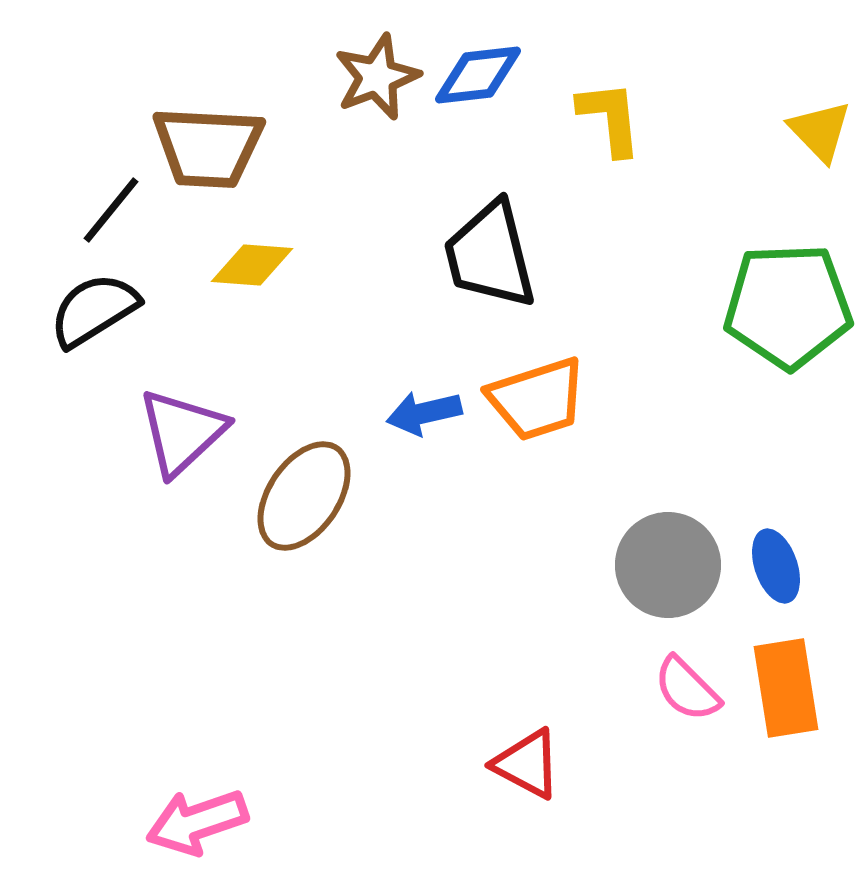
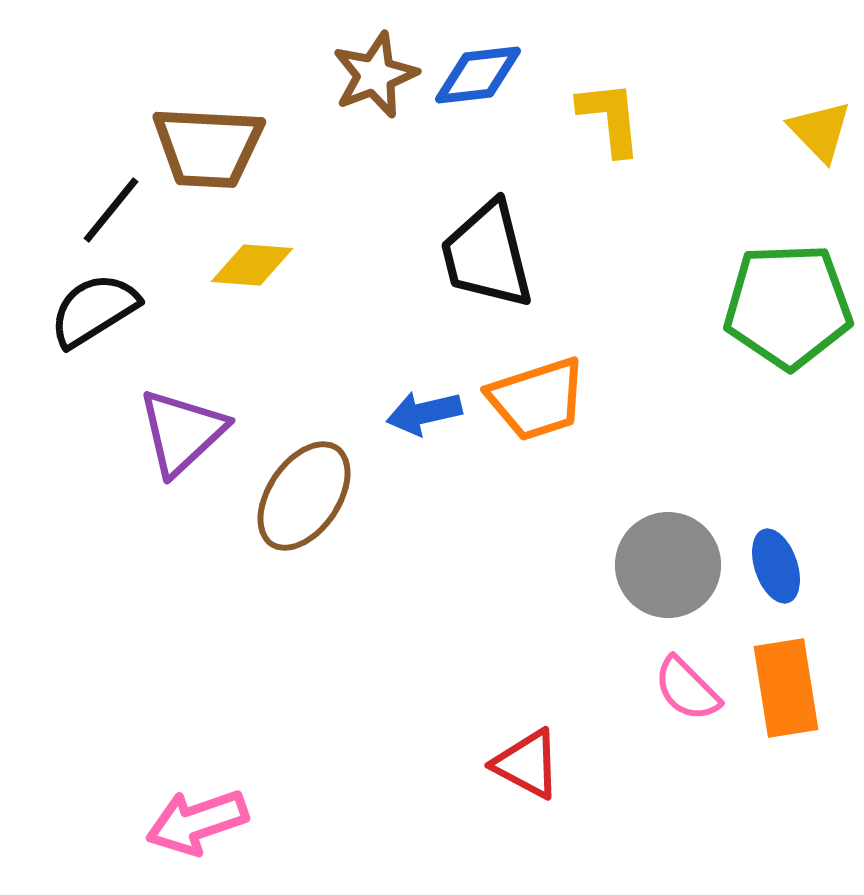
brown star: moved 2 px left, 2 px up
black trapezoid: moved 3 px left
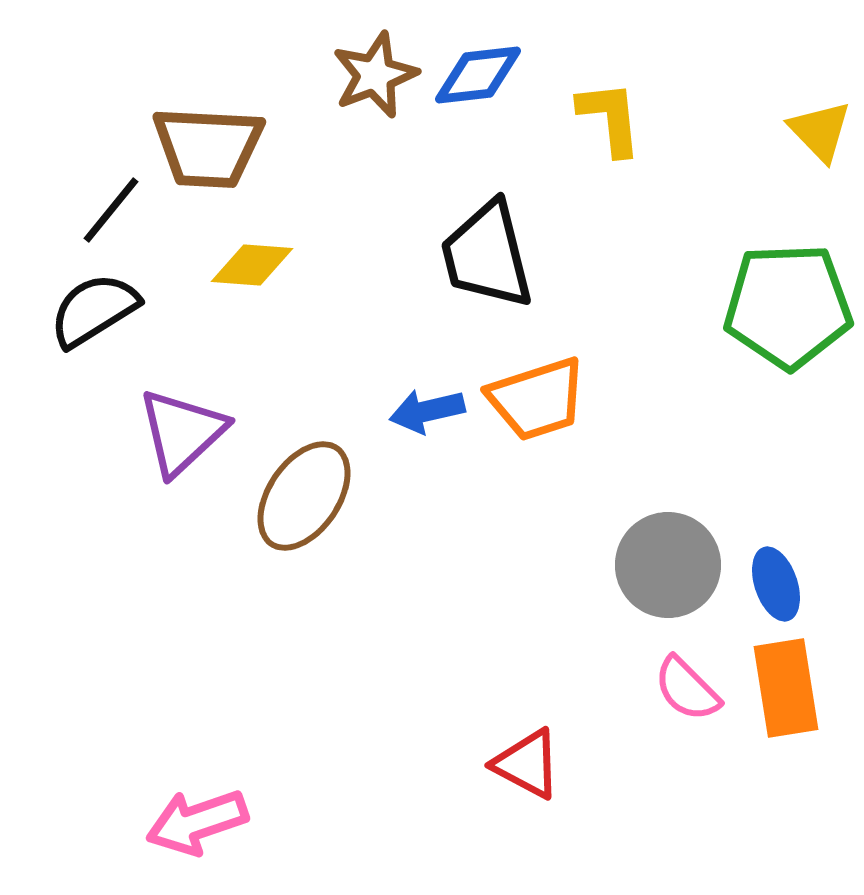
blue arrow: moved 3 px right, 2 px up
blue ellipse: moved 18 px down
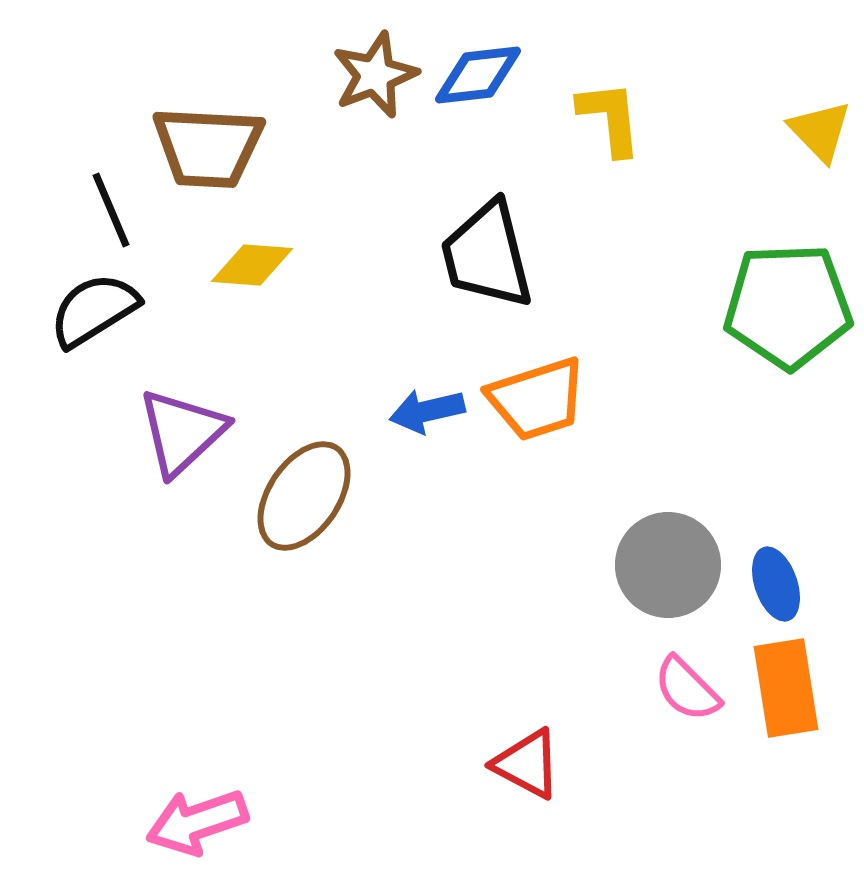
black line: rotated 62 degrees counterclockwise
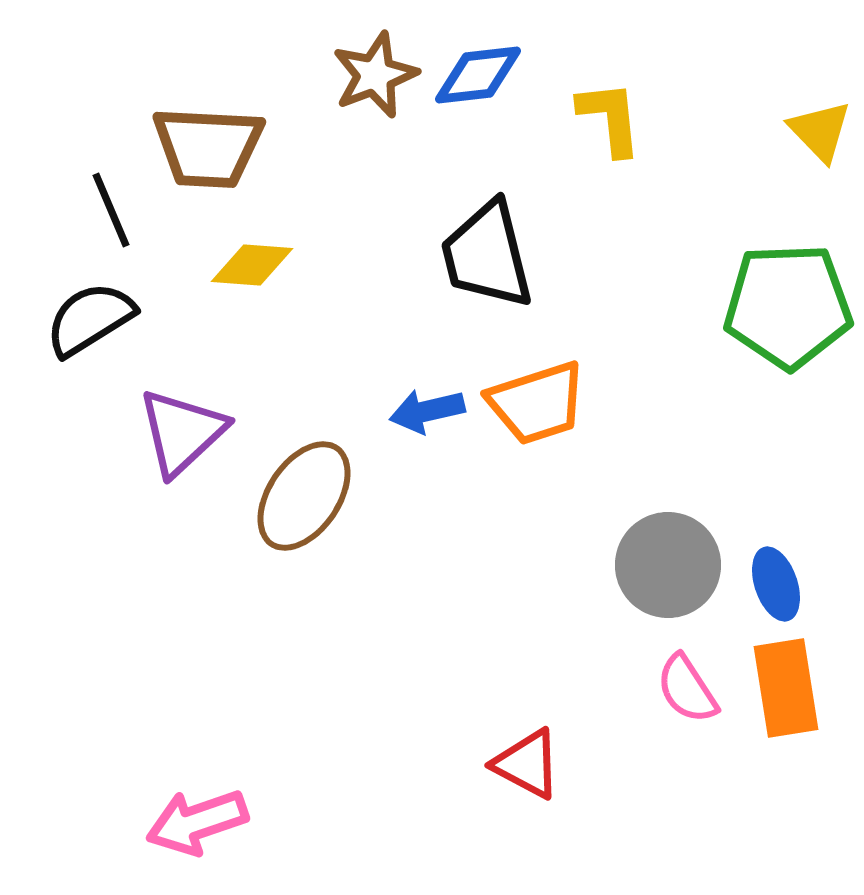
black semicircle: moved 4 px left, 9 px down
orange trapezoid: moved 4 px down
pink semicircle: rotated 12 degrees clockwise
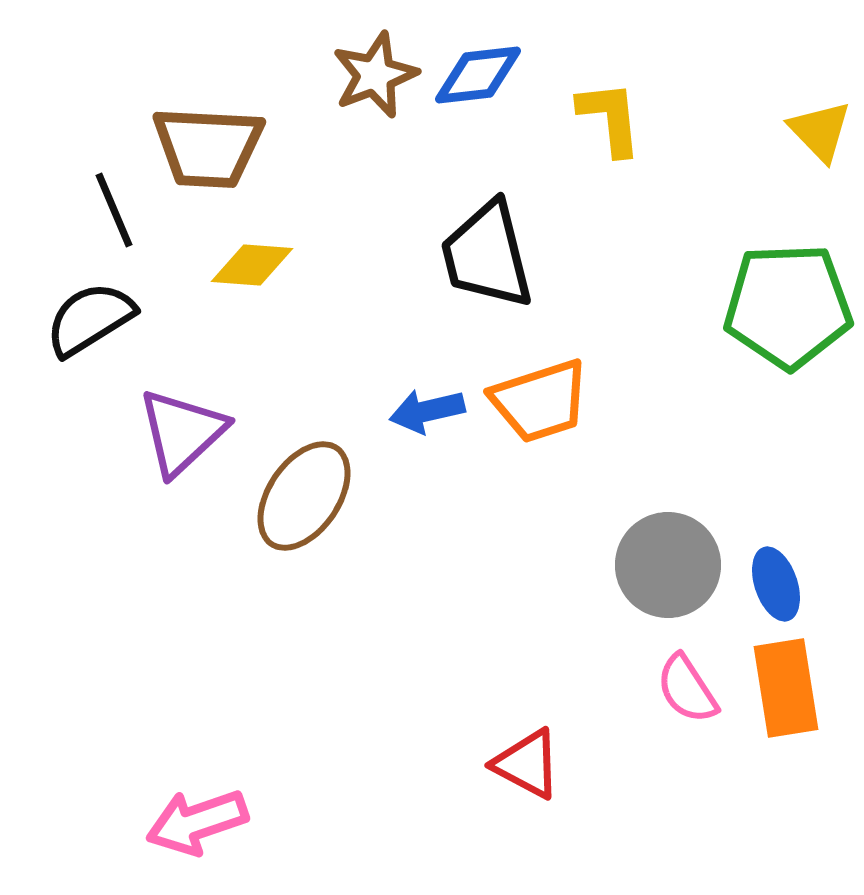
black line: moved 3 px right
orange trapezoid: moved 3 px right, 2 px up
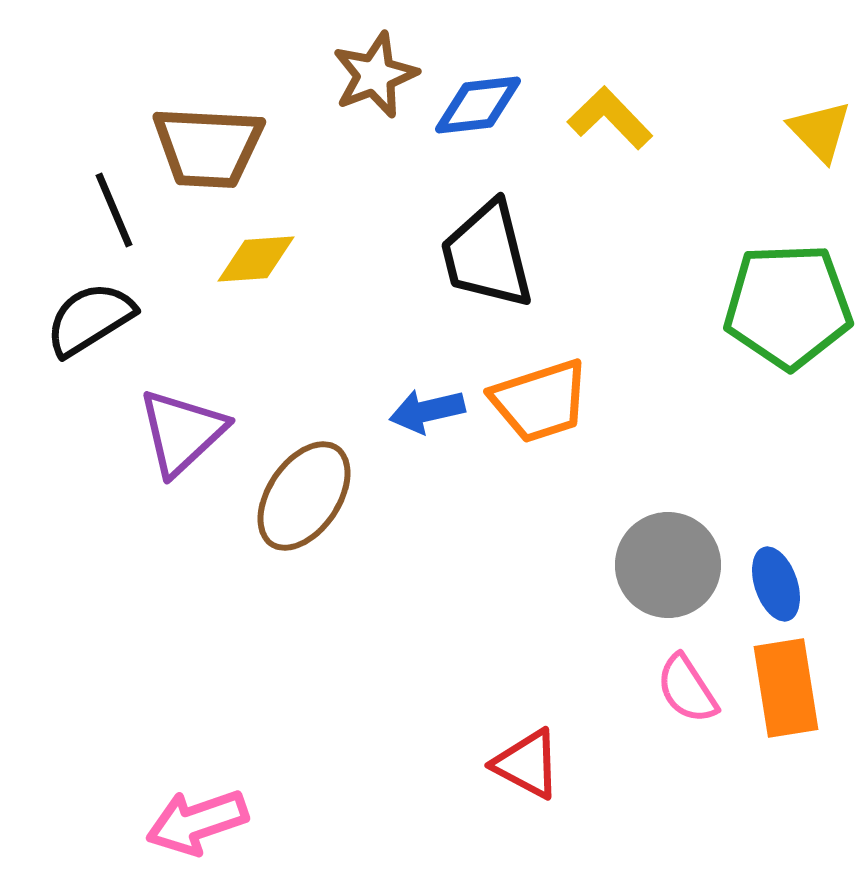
blue diamond: moved 30 px down
yellow L-shape: rotated 38 degrees counterclockwise
yellow diamond: moved 4 px right, 6 px up; rotated 8 degrees counterclockwise
